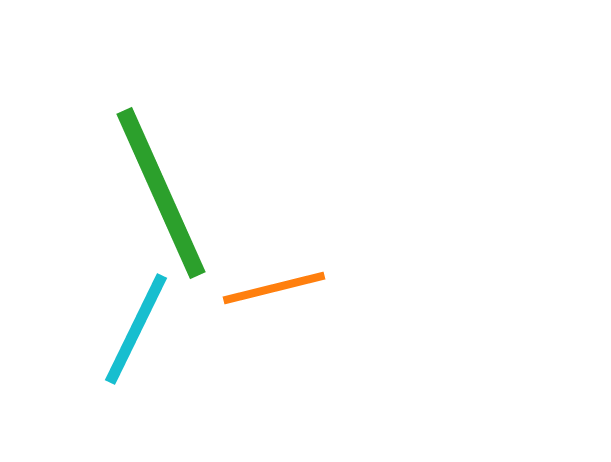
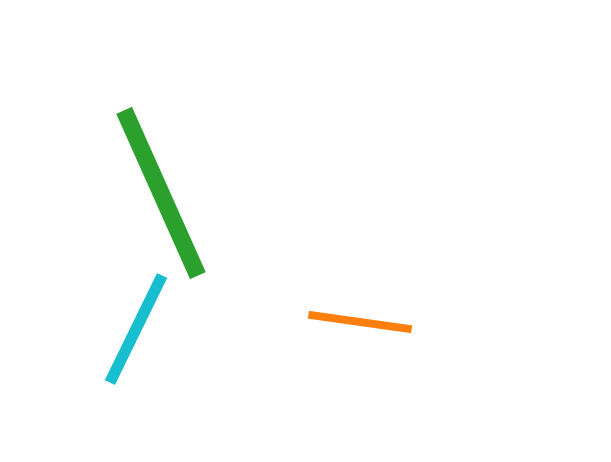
orange line: moved 86 px right, 34 px down; rotated 22 degrees clockwise
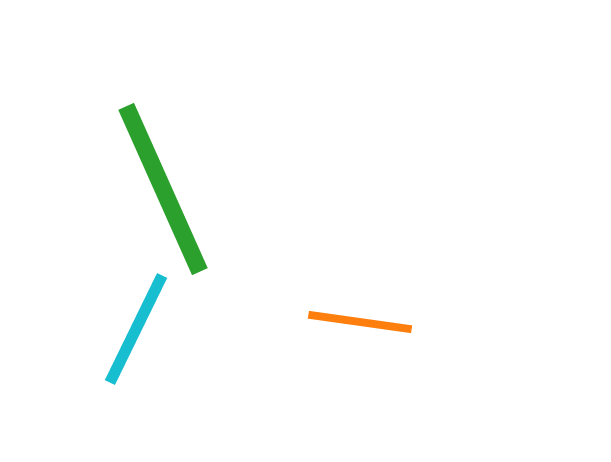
green line: moved 2 px right, 4 px up
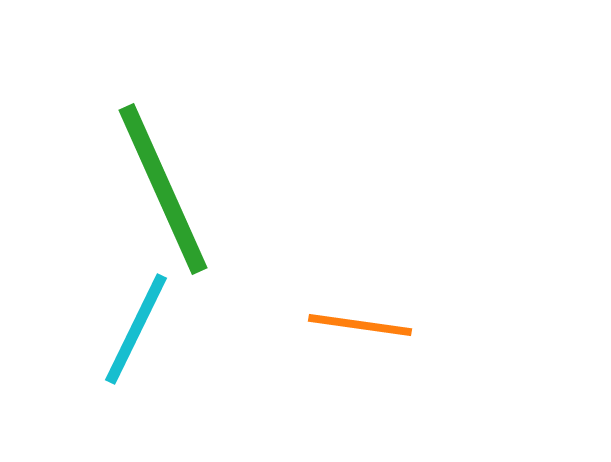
orange line: moved 3 px down
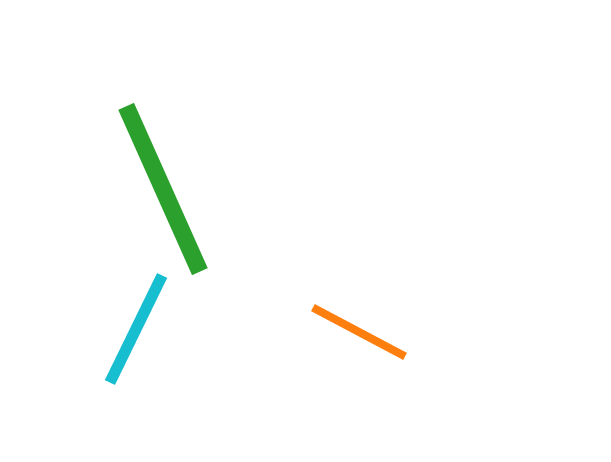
orange line: moved 1 px left, 7 px down; rotated 20 degrees clockwise
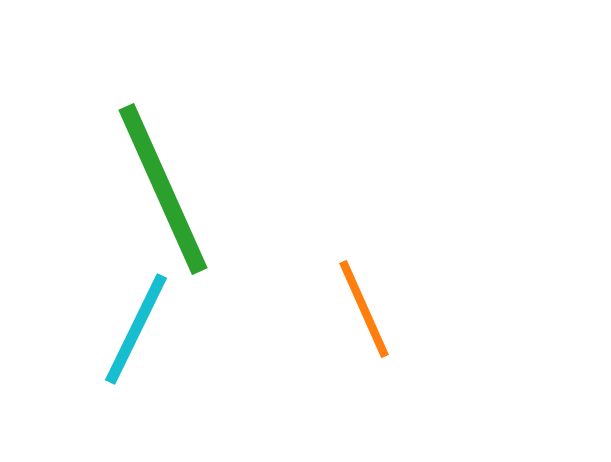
orange line: moved 5 px right, 23 px up; rotated 38 degrees clockwise
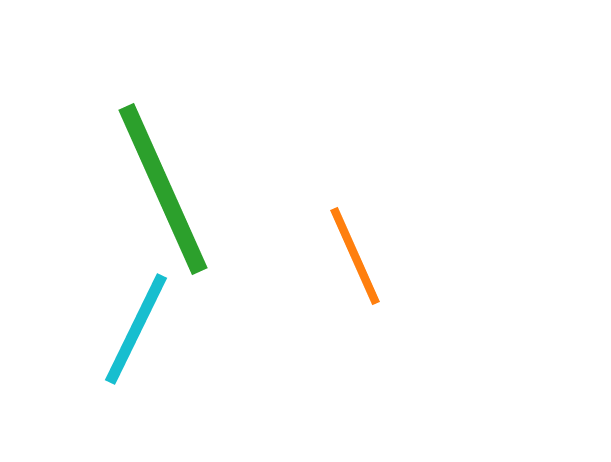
orange line: moved 9 px left, 53 px up
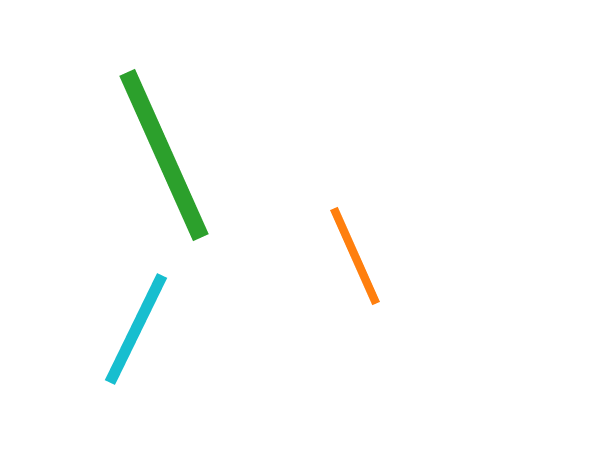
green line: moved 1 px right, 34 px up
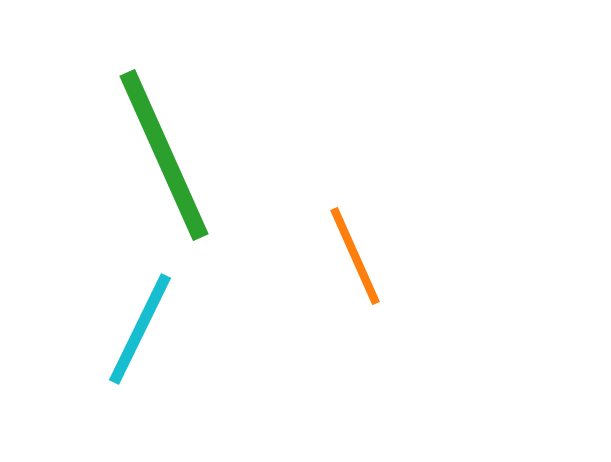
cyan line: moved 4 px right
